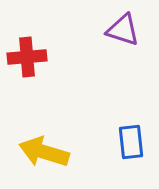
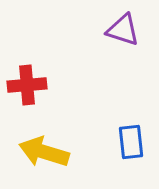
red cross: moved 28 px down
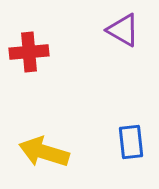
purple triangle: rotated 12 degrees clockwise
red cross: moved 2 px right, 33 px up
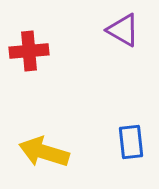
red cross: moved 1 px up
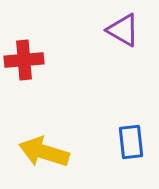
red cross: moved 5 px left, 9 px down
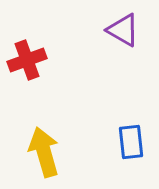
red cross: moved 3 px right; rotated 15 degrees counterclockwise
yellow arrow: rotated 57 degrees clockwise
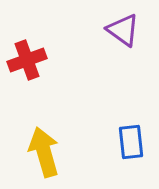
purple triangle: rotated 6 degrees clockwise
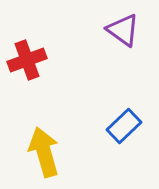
blue rectangle: moved 7 px left, 16 px up; rotated 52 degrees clockwise
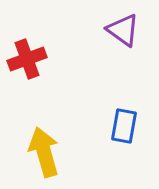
red cross: moved 1 px up
blue rectangle: rotated 36 degrees counterclockwise
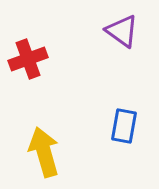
purple triangle: moved 1 px left, 1 px down
red cross: moved 1 px right
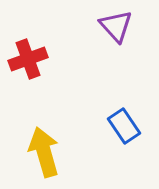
purple triangle: moved 6 px left, 5 px up; rotated 12 degrees clockwise
blue rectangle: rotated 44 degrees counterclockwise
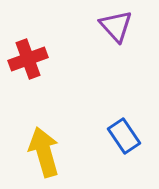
blue rectangle: moved 10 px down
